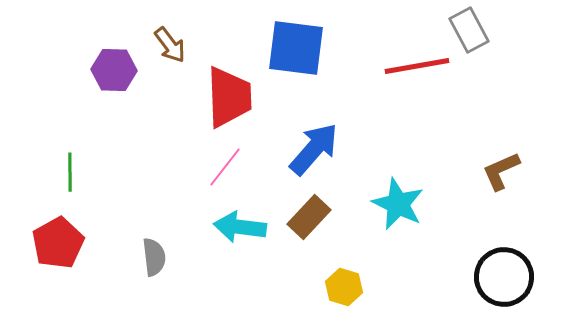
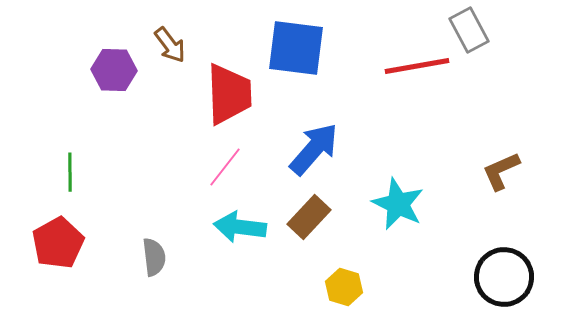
red trapezoid: moved 3 px up
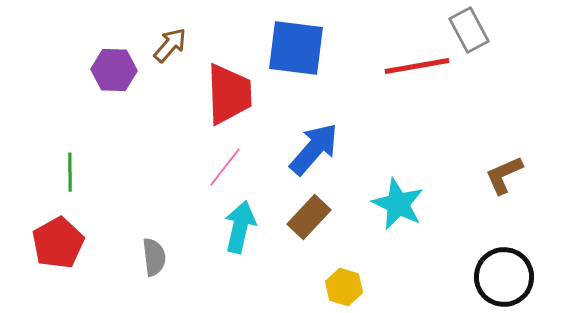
brown arrow: rotated 102 degrees counterclockwise
brown L-shape: moved 3 px right, 4 px down
cyan arrow: rotated 96 degrees clockwise
